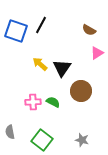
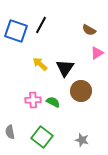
black triangle: moved 3 px right
pink cross: moved 2 px up
green square: moved 3 px up
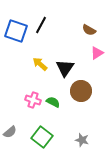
pink cross: rotated 21 degrees clockwise
gray semicircle: rotated 120 degrees counterclockwise
